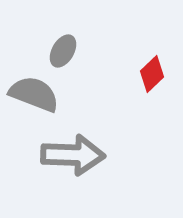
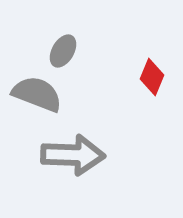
red diamond: moved 3 px down; rotated 24 degrees counterclockwise
gray semicircle: moved 3 px right
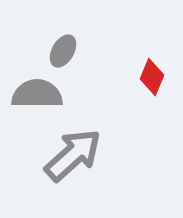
gray semicircle: rotated 21 degrees counterclockwise
gray arrow: rotated 44 degrees counterclockwise
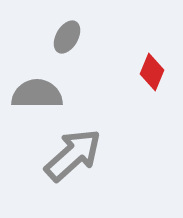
gray ellipse: moved 4 px right, 14 px up
red diamond: moved 5 px up
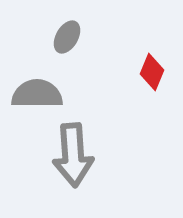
gray arrow: rotated 128 degrees clockwise
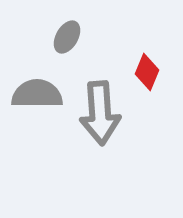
red diamond: moved 5 px left
gray arrow: moved 27 px right, 42 px up
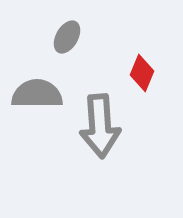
red diamond: moved 5 px left, 1 px down
gray arrow: moved 13 px down
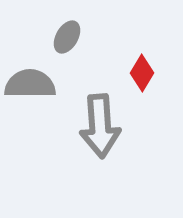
red diamond: rotated 9 degrees clockwise
gray semicircle: moved 7 px left, 10 px up
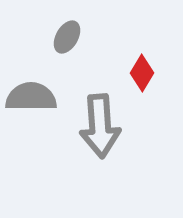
gray semicircle: moved 1 px right, 13 px down
